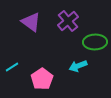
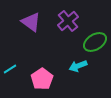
green ellipse: rotated 30 degrees counterclockwise
cyan line: moved 2 px left, 2 px down
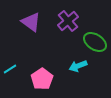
green ellipse: rotated 65 degrees clockwise
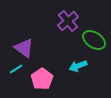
purple triangle: moved 7 px left, 26 px down
green ellipse: moved 1 px left, 2 px up
cyan line: moved 6 px right
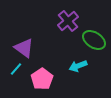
cyan line: rotated 16 degrees counterclockwise
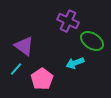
purple cross: rotated 25 degrees counterclockwise
green ellipse: moved 2 px left, 1 px down
purple triangle: moved 2 px up
cyan arrow: moved 3 px left, 3 px up
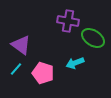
purple cross: rotated 15 degrees counterclockwise
green ellipse: moved 1 px right, 3 px up
purple triangle: moved 3 px left, 1 px up
pink pentagon: moved 1 px right, 6 px up; rotated 20 degrees counterclockwise
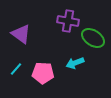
purple triangle: moved 11 px up
pink pentagon: rotated 15 degrees counterclockwise
